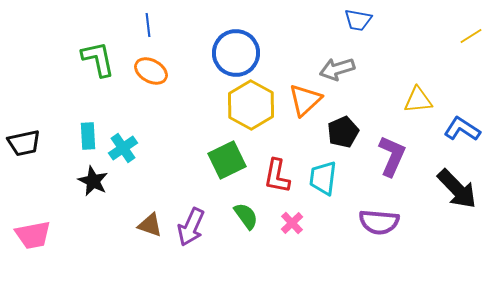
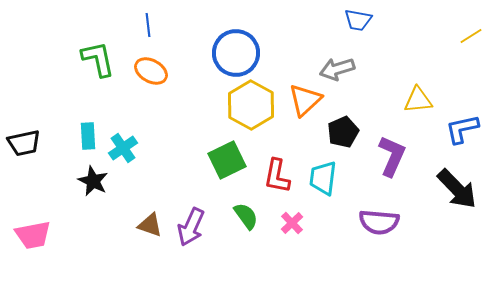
blue L-shape: rotated 45 degrees counterclockwise
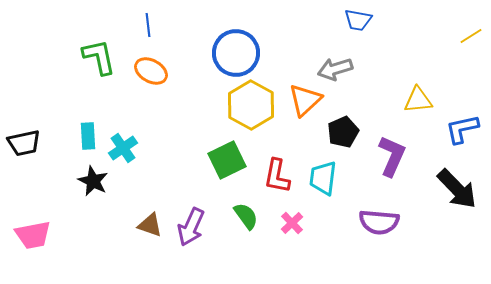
green L-shape: moved 1 px right, 2 px up
gray arrow: moved 2 px left
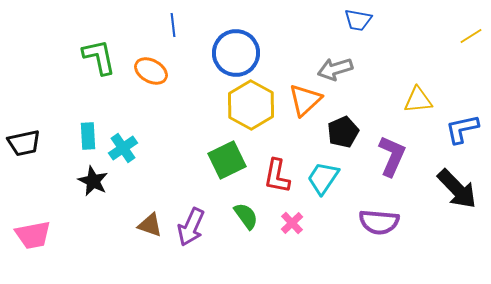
blue line: moved 25 px right
cyan trapezoid: rotated 27 degrees clockwise
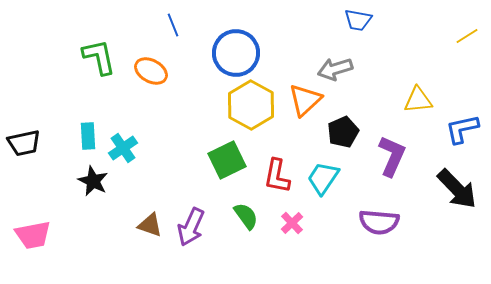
blue line: rotated 15 degrees counterclockwise
yellow line: moved 4 px left
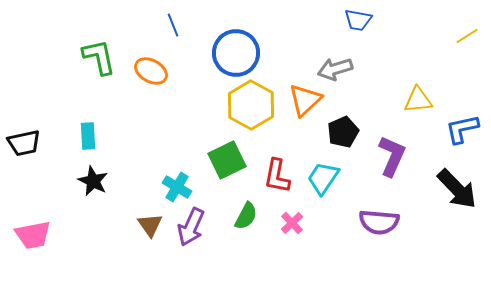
cyan cross: moved 54 px right, 39 px down; rotated 24 degrees counterclockwise
green semicircle: rotated 64 degrees clockwise
brown triangle: rotated 36 degrees clockwise
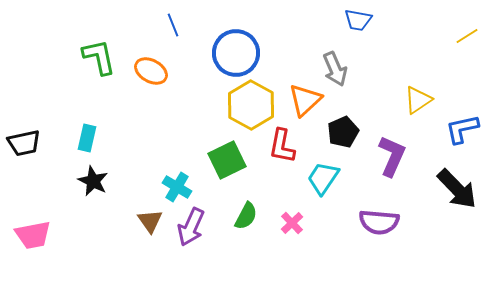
gray arrow: rotated 96 degrees counterclockwise
yellow triangle: rotated 28 degrees counterclockwise
cyan rectangle: moved 1 px left, 2 px down; rotated 16 degrees clockwise
red L-shape: moved 5 px right, 30 px up
brown triangle: moved 4 px up
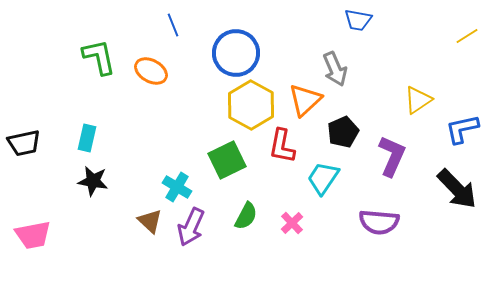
black star: rotated 16 degrees counterclockwise
brown triangle: rotated 12 degrees counterclockwise
